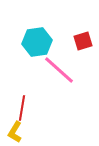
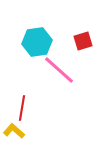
yellow L-shape: moved 1 px left, 1 px up; rotated 100 degrees clockwise
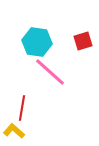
cyan hexagon: rotated 16 degrees clockwise
pink line: moved 9 px left, 2 px down
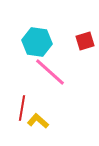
red square: moved 2 px right
yellow L-shape: moved 24 px right, 10 px up
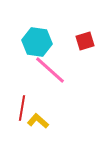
pink line: moved 2 px up
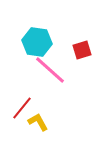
red square: moved 3 px left, 9 px down
red line: rotated 30 degrees clockwise
yellow L-shape: moved 1 px down; rotated 20 degrees clockwise
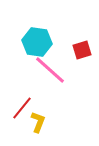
yellow L-shape: rotated 50 degrees clockwise
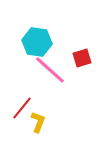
red square: moved 8 px down
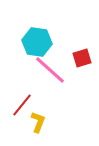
red line: moved 3 px up
